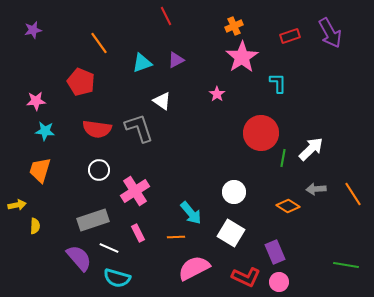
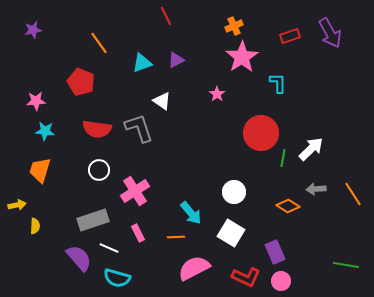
pink circle at (279, 282): moved 2 px right, 1 px up
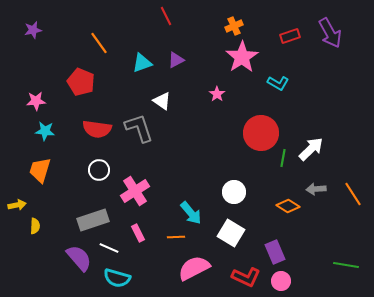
cyan L-shape at (278, 83): rotated 120 degrees clockwise
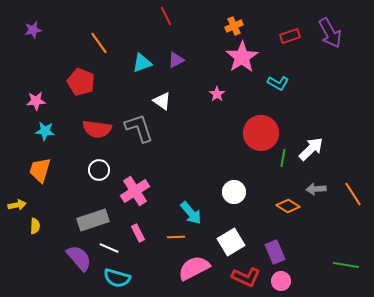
white square at (231, 233): moved 9 px down; rotated 28 degrees clockwise
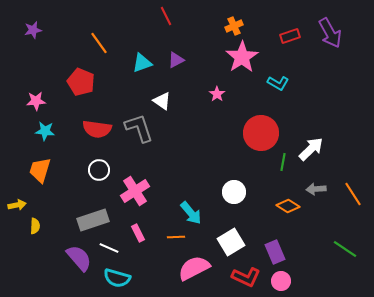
green line at (283, 158): moved 4 px down
green line at (346, 265): moved 1 px left, 16 px up; rotated 25 degrees clockwise
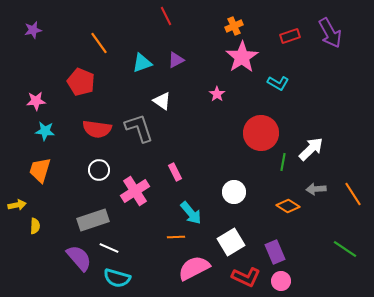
pink rectangle at (138, 233): moved 37 px right, 61 px up
